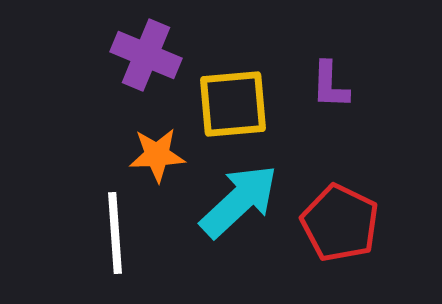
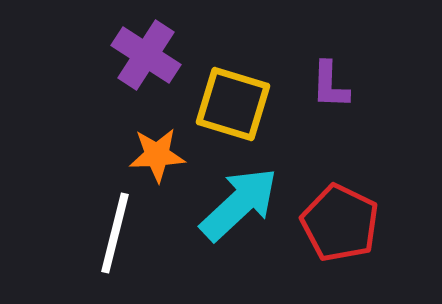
purple cross: rotated 10 degrees clockwise
yellow square: rotated 22 degrees clockwise
cyan arrow: moved 3 px down
white line: rotated 18 degrees clockwise
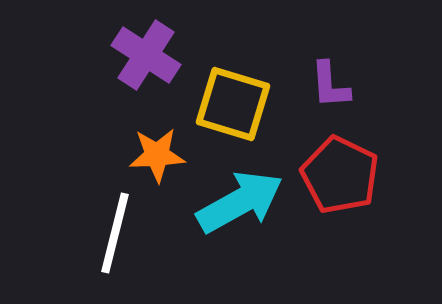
purple L-shape: rotated 6 degrees counterclockwise
cyan arrow: moved 1 px right, 2 px up; rotated 14 degrees clockwise
red pentagon: moved 48 px up
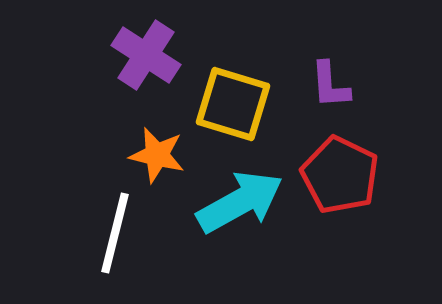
orange star: rotated 16 degrees clockwise
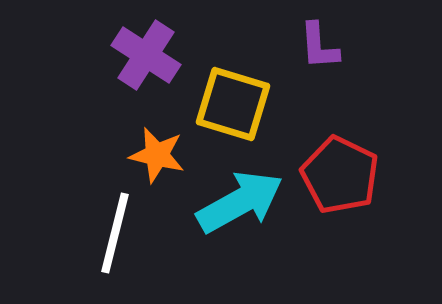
purple L-shape: moved 11 px left, 39 px up
